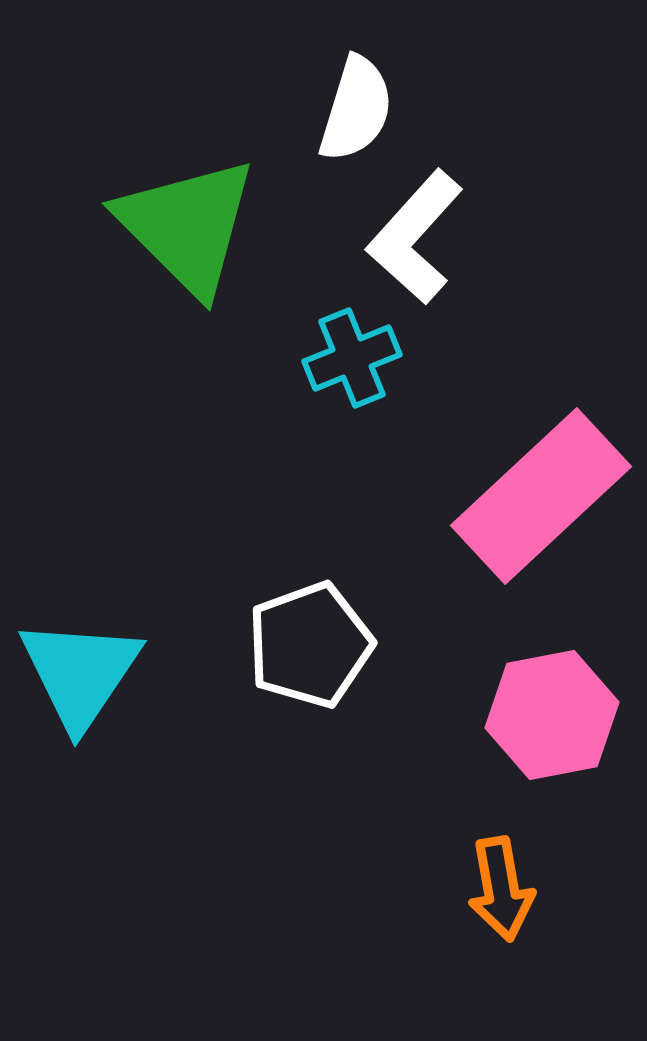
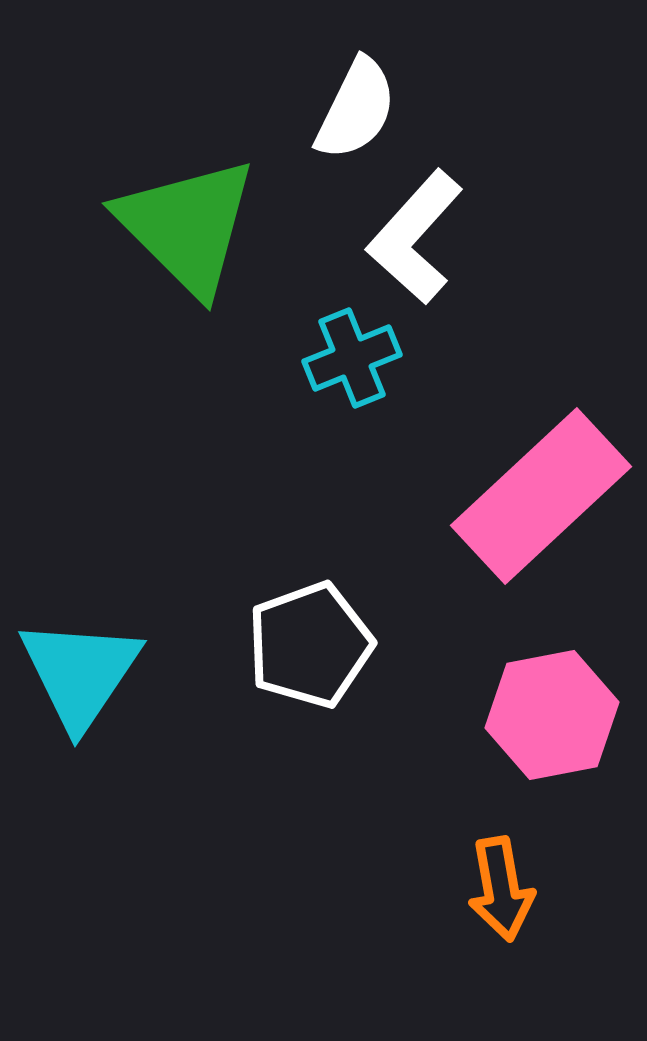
white semicircle: rotated 9 degrees clockwise
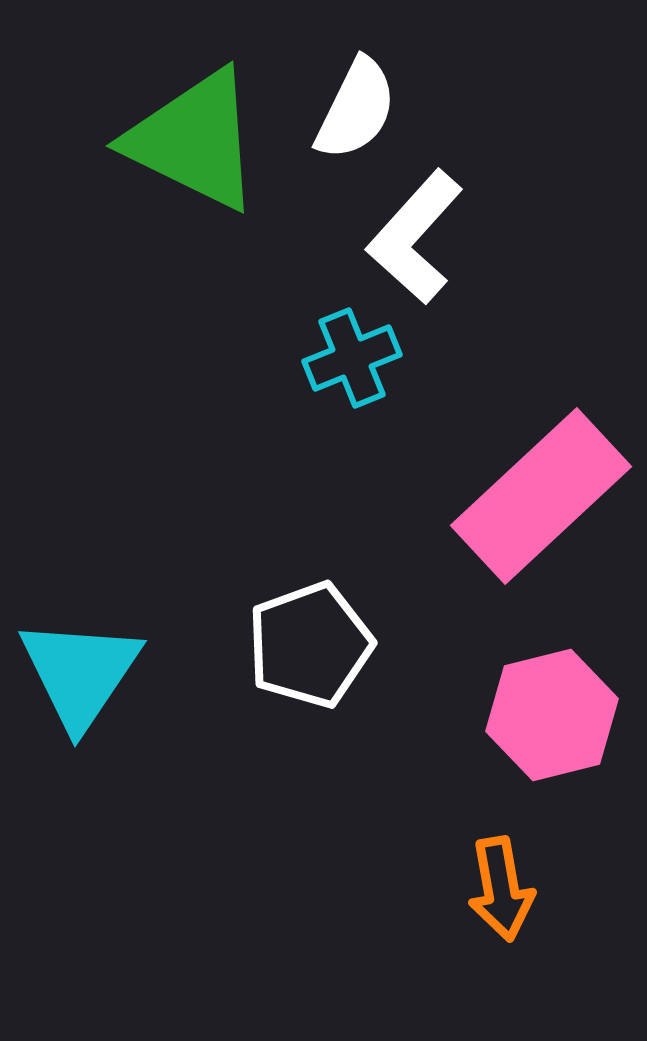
green triangle: moved 7 px right, 86 px up; rotated 19 degrees counterclockwise
pink hexagon: rotated 3 degrees counterclockwise
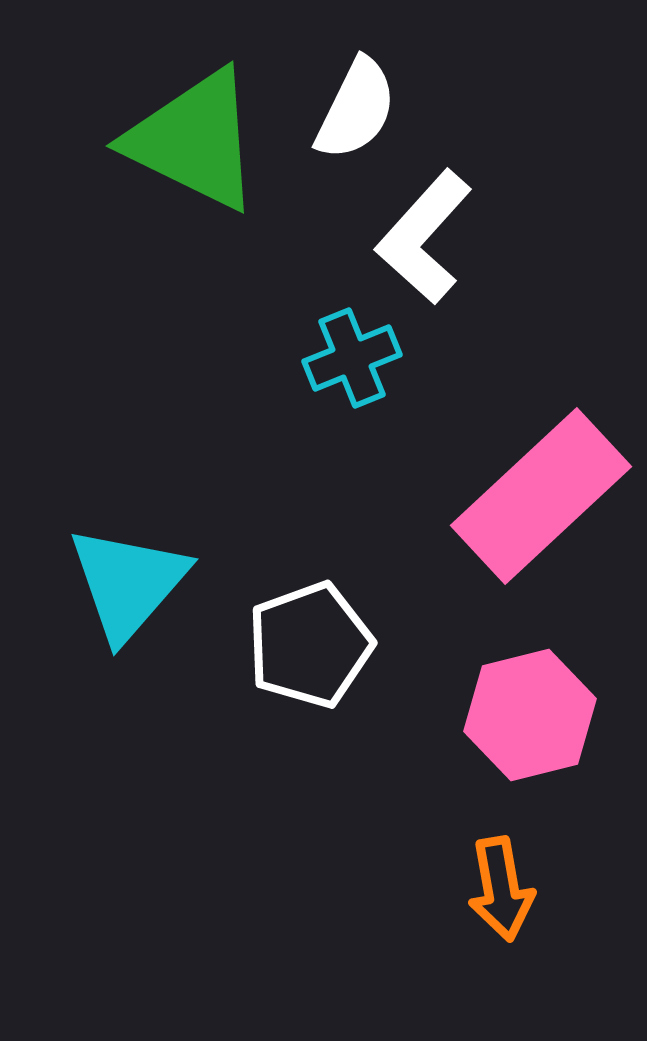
white L-shape: moved 9 px right
cyan triangle: moved 48 px right, 90 px up; rotated 7 degrees clockwise
pink hexagon: moved 22 px left
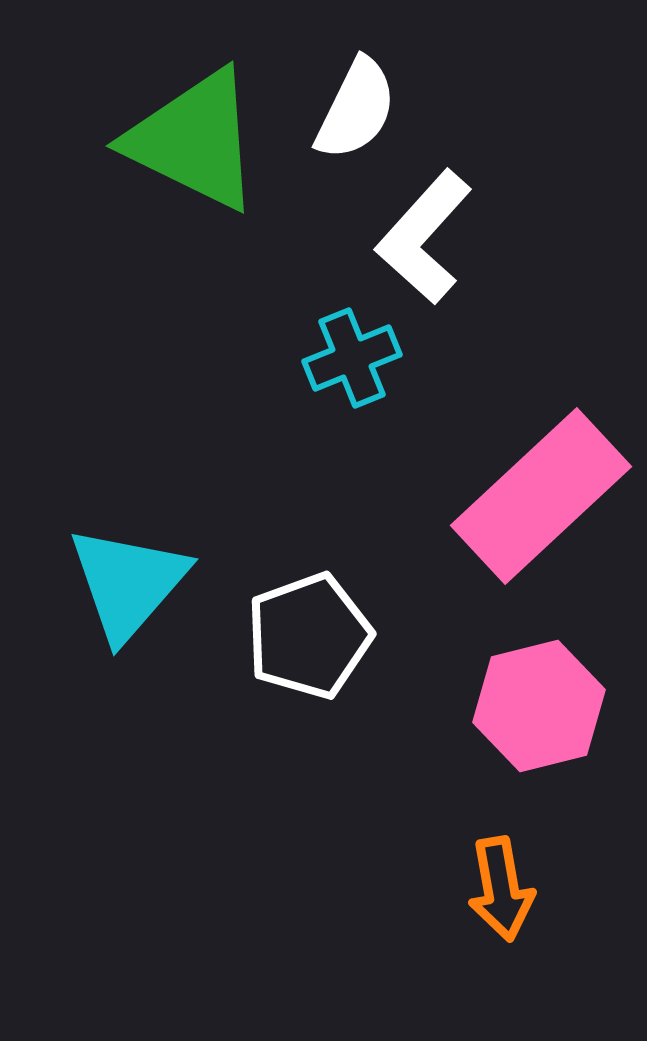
white pentagon: moved 1 px left, 9 px up
pink hexagon: moved 9 px right, 9 px up
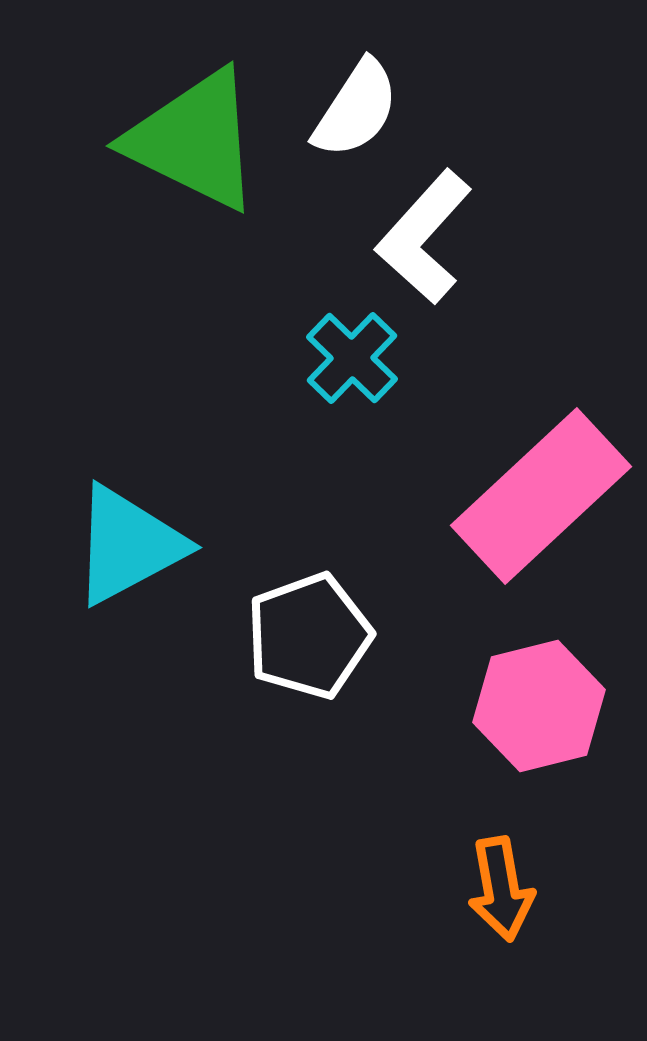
white semicircle: rotated 7 degrees clockwise
cyan cross: rotated 24 degrees counterclockwise
cyan triangle: moved 38 px up; rotated 21 degrees clockwise
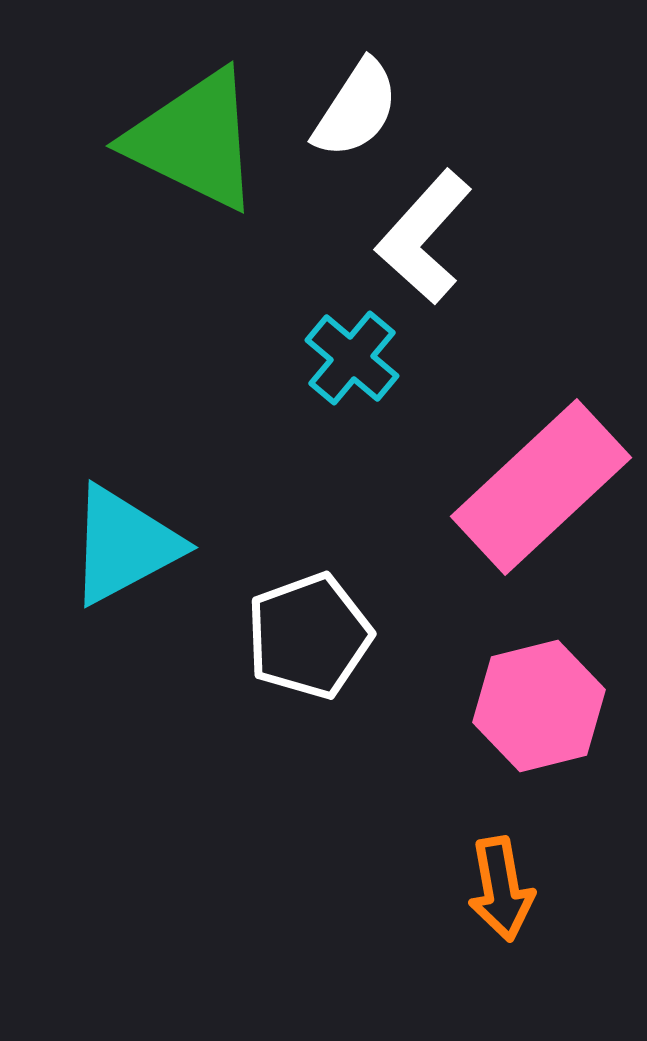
cyan cross: rotated 4 degrees counterclockwise
pink rectangle: moved 9 px up
cyan triangle: moved 4 px left
